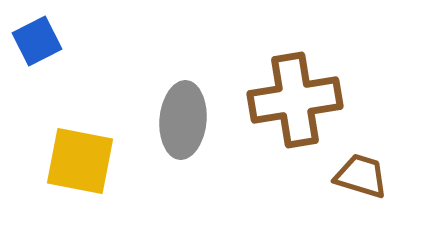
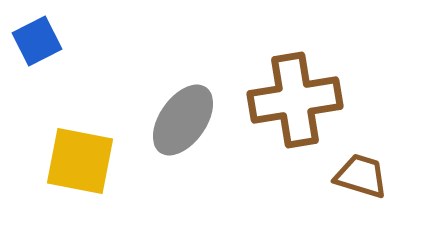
gray ellipse: rotated 30 degrees clockwise
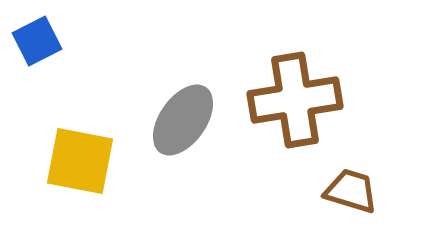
brown trapezoid: moved 10 px left, 15 px down
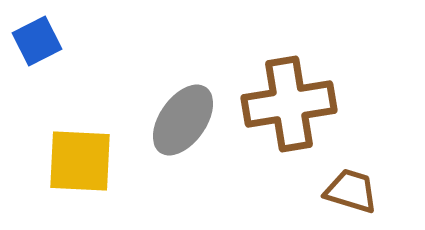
brown cross: moved 6 px left, 4 px down
yellow square: rotated 8 degrees counterclockwise
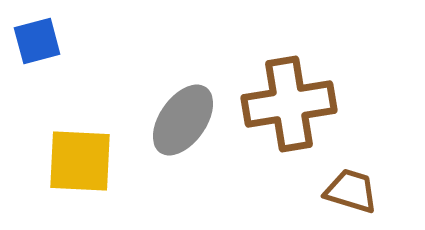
blue square: rotated 12 degrees clockwise
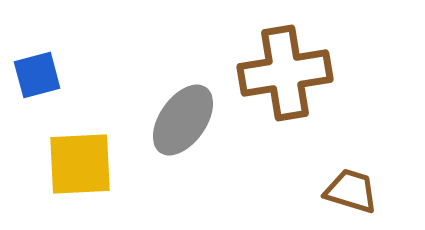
blue square: moved 34 px down
brown cross: moved 4 px left, 31 px up
yellow square: moved 3 px down; rotated 6 degrees counterclockwise
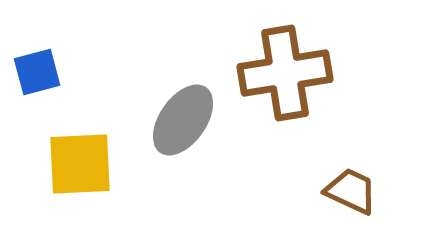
blue square: moved 3 px up
brown trapezoid: rotated 8 degrees clockwise
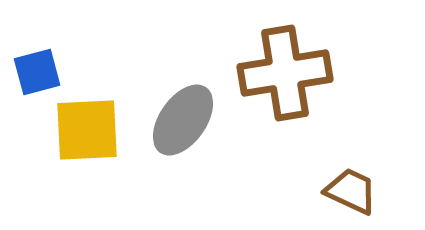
yellow square: moved 7 px right, 34 px up
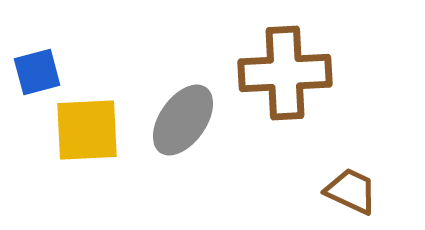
brown cross: rotated 6 degrees clockwise
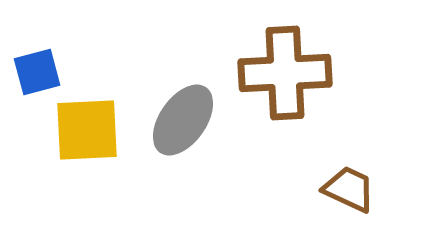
brown trapezoid: moved 2 px left, 2 px up
